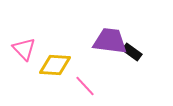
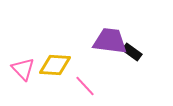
pink triangle: moved 1 px left, 20 px down
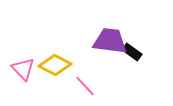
yellow diamond: rotated 24 degrees clockwise
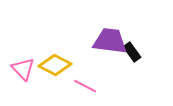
black rectangle: rotated 18 degrees clockwise
pink line: rotated 20 degrees counterclockwise
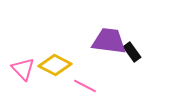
purple trapezoid: moved 1 px left
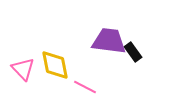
black rectangle: moved 1 px right
yellow diamond: rotated 52 degrees clockwise
pink line: moved 1 px down
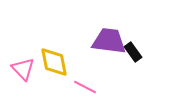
yellow diamond: moved 1 px left, 3 px up
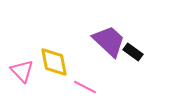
purple trapezoid: rotated 36 degrees clockwise
black rectangle: rotated 18 degrees counterclockwise
pink triangle: moved 1 px left, 2 px down
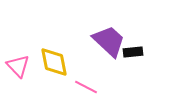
black rectangle: rotated 42 degrees counterclockwise
pink triangle: moved 4 px left, 5 px up
pink line: moved 1 px right
